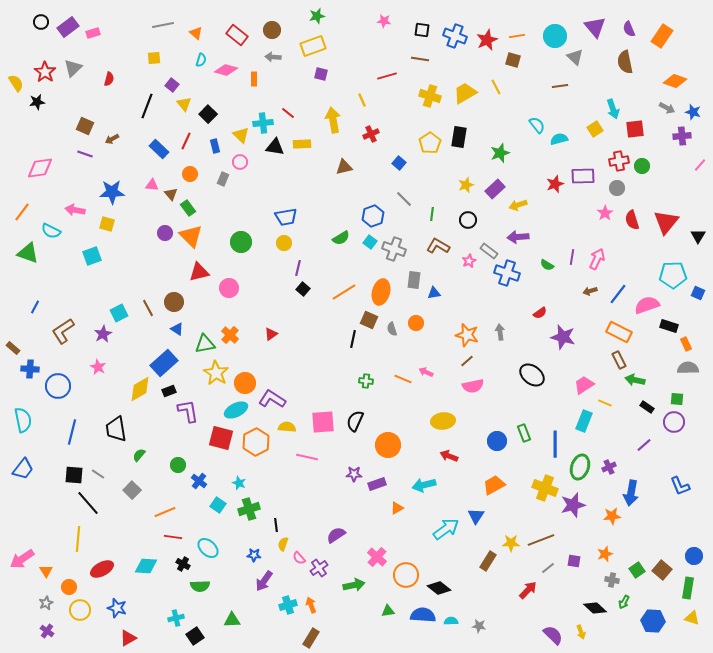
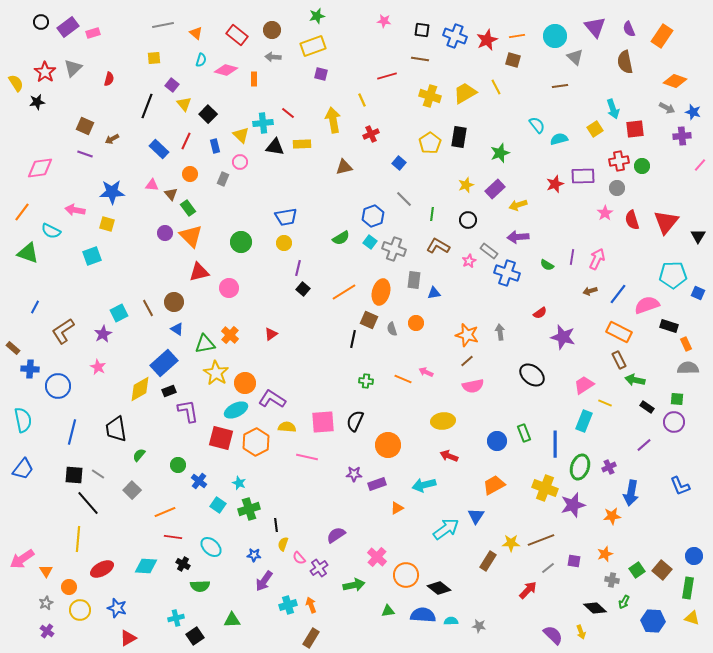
cyan ellipse at (208, 548): moved 3 px right, 1 px up
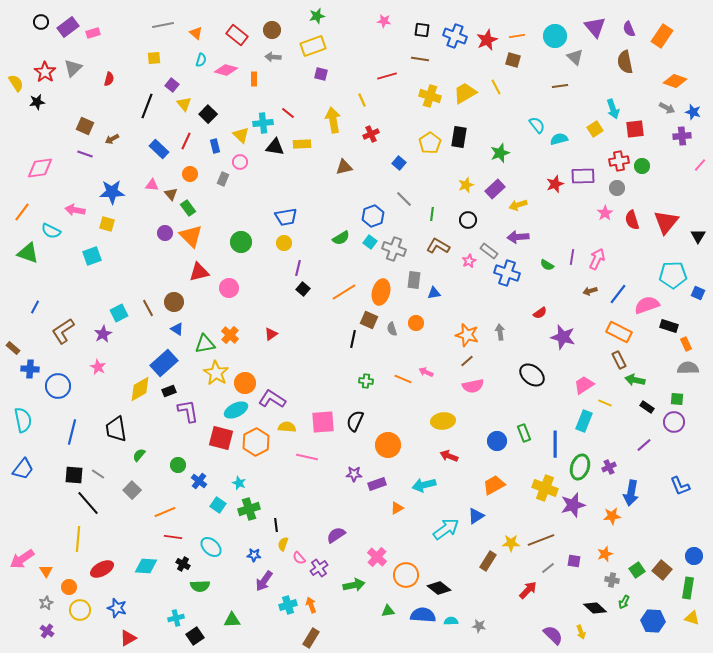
blue triangle at (476, 516): rotated 24 degrees clockwise
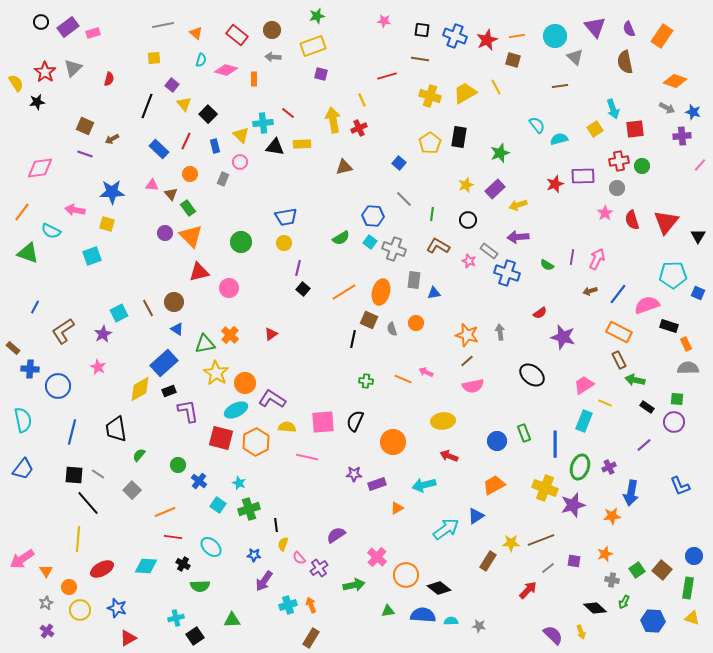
red cross at (371, 134): moved 12 px left, 6 px up
blue hexagon at (373, 216): rotated 25 degrees clockwise
pink star at (469, 261): rotated 24 degrees counterclockwise
orange circle at (388, 445): moved 5 px right, 3 px up
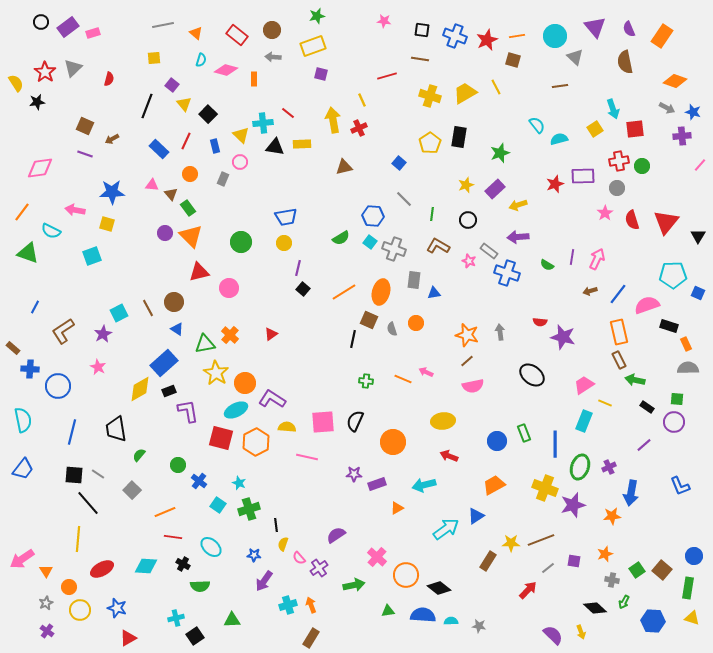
red semicircle at (540, 313): moved 9 px down; rotated 40 degrees clockwise
orange rectangle at (619, 332): rotated 50 degrees clockwise
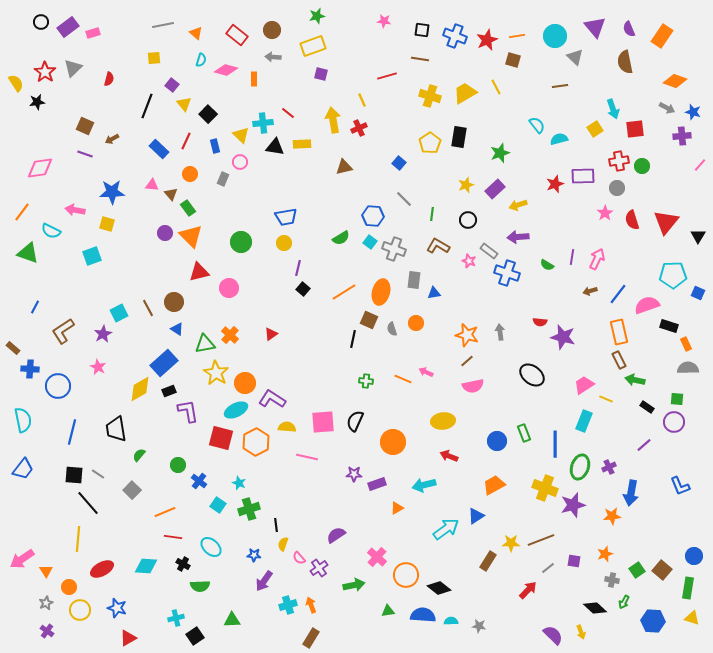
yellow line at (605, 403): moved 1 px right, 4 px up
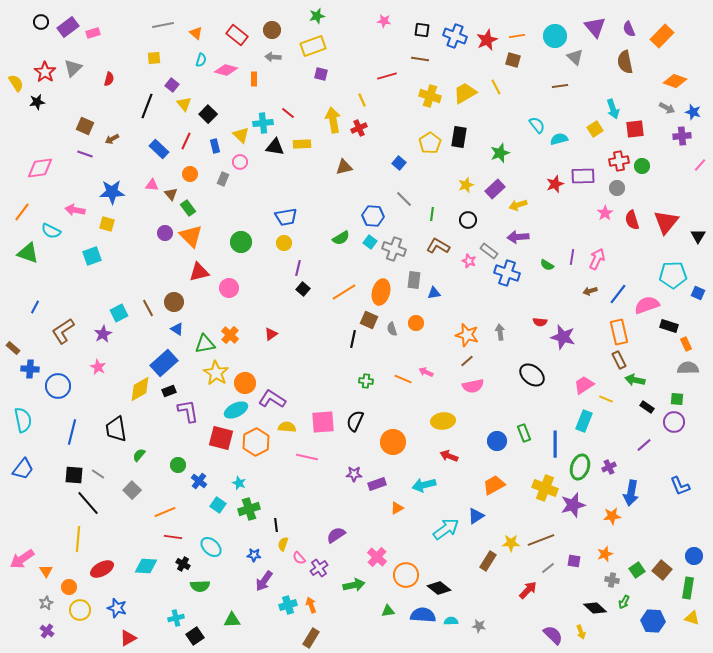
orange rectangle at (662, 36): rotated 10 degrees clockwise
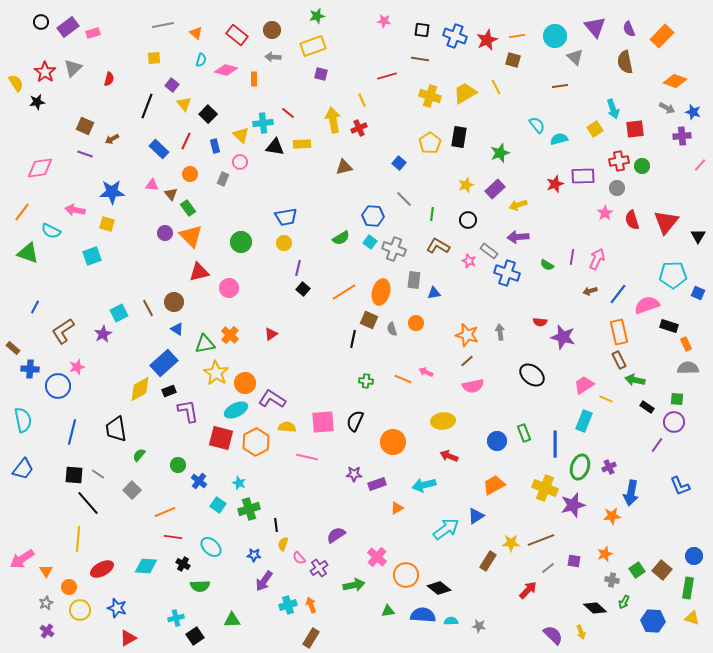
pink star at (98, 367): moved 21 px left; rotated 28 degrees clockwise
purple line at (644, 445): moved 13 px right; rotated 14 degrees counterclockwise
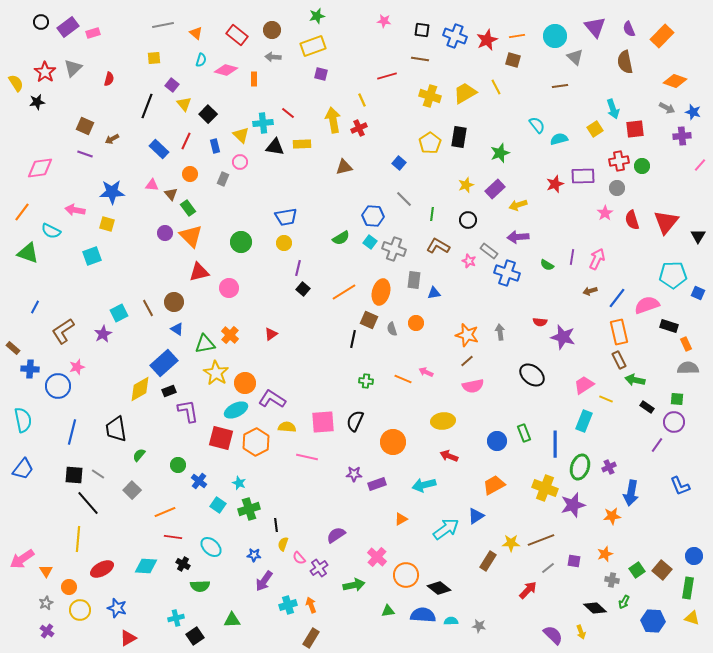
blue line at (618, 294): moved 1 px left, 4 px down
orange triangle at (397, 508): moved 4 px right, 11 px down
